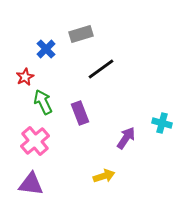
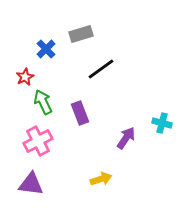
pink cross: moved 3 px right; rotated 12 degrees clockwise
yellow arrow: moved 3 px left, 3 px down
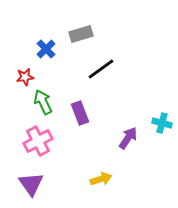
red star: rotated 18 degrees clockwise
purple arrow: moved 2 px right
purple triangle: rotated 48 degrees clockwise
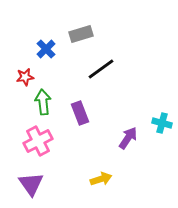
green arrow: rotated 20 degrees clockwise
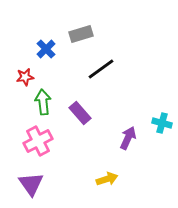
purple rectangle: rotated 20 degrees counterclockwise
purple arrow: rotated 10 degrees counterclockwise
yellow arrow: moved 6 px right
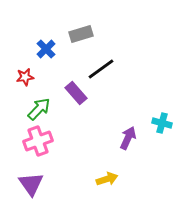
green arrow: moved 4 px left, 7 px down; rotated 50 degrees clockwise
purple rectangle: moved 4 px left, 20 px up
pink cross: rotated 8 degrees clockwise
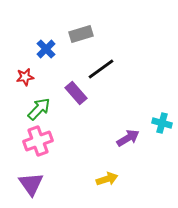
purple arrow: rotated 35 degrees clockwise
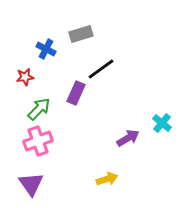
blue cross: rotated 18 degrees counterclockwise
purple rectangle: rotated 65 degrees clockwise
cyan cross: rotated 24 degrees clockwise
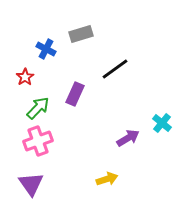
black line: moved 14 px right
red star: rotated 24 degrees counterclockwise
purple rectangle: moved 1 px left, 1 px down
green arrow: moved 1 px left, 1 px up
